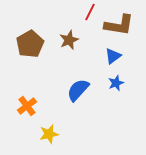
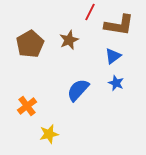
blue star: rotated 28 degrees counterclockwise
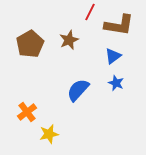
orange cross: moved 6 px down
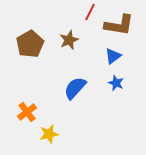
blue semicircle: moved 3 px left, 2 px up
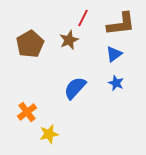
red line: moved 7 px left, 6 px down
brown L-shape: moved 2 px right, 1 px up; rotated 16 degrees counterclockwise
blue triangle: moved 1 px right, 2 px up
